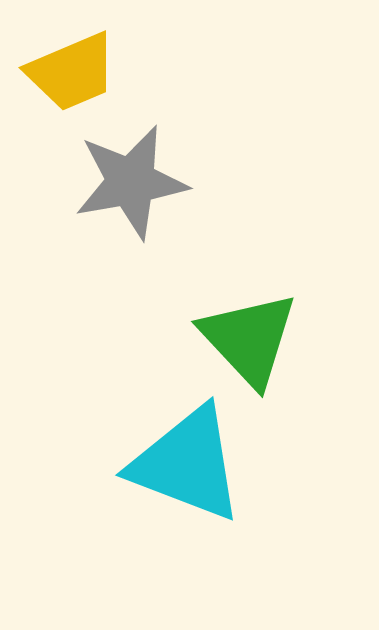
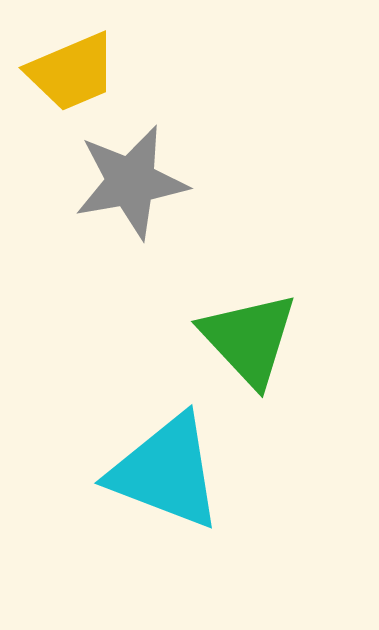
cyan triangle: moved 21 px left, 8 px down
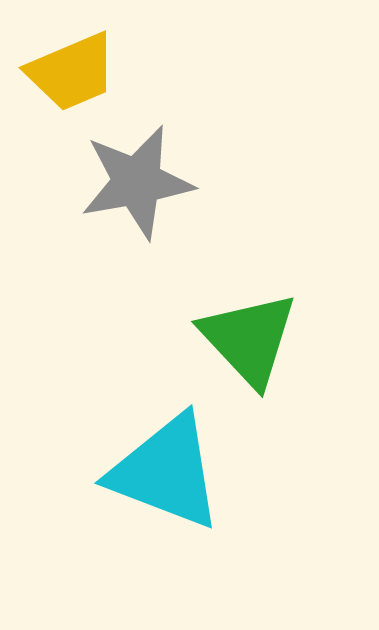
gray star: moved 6 px right
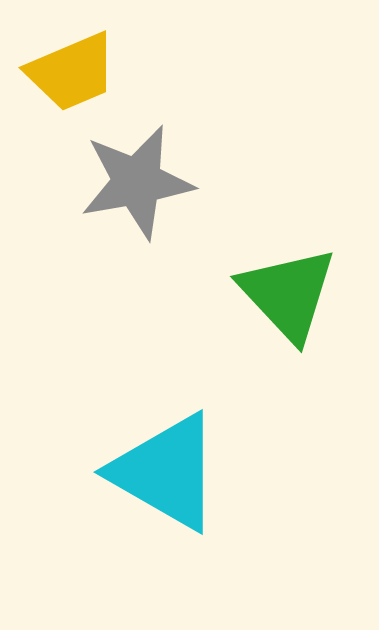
green triangle: moved 39 px right, 45 px up
cyan triangle: rotated 9 degrees clockwise
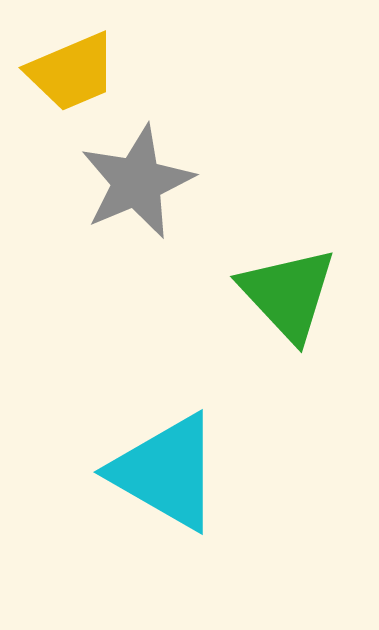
gray star: rotated 13 degrees counterclockwise
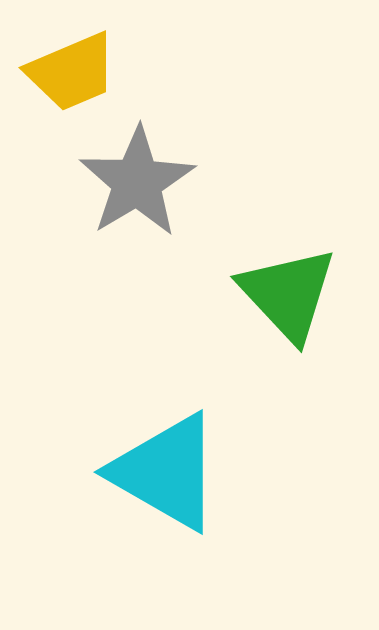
gray star: rotated 8 degrees counterclockwise
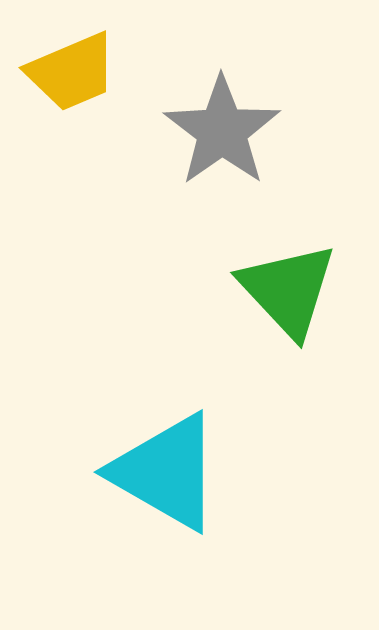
gray star: moved 85 px right, 51 px up; rotated 4 degrees counterclockwise
green triangle: moved 4 px up
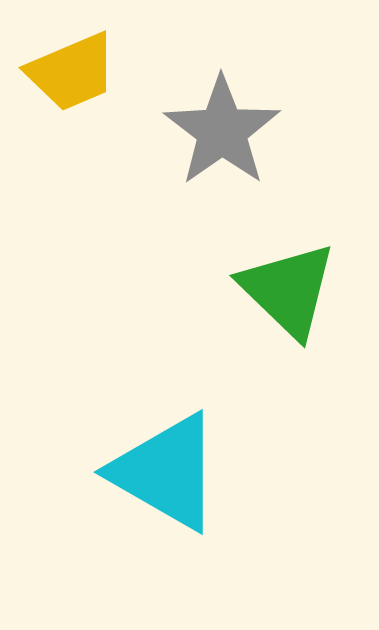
green triangle: rotated 3 degrees counterclockwise
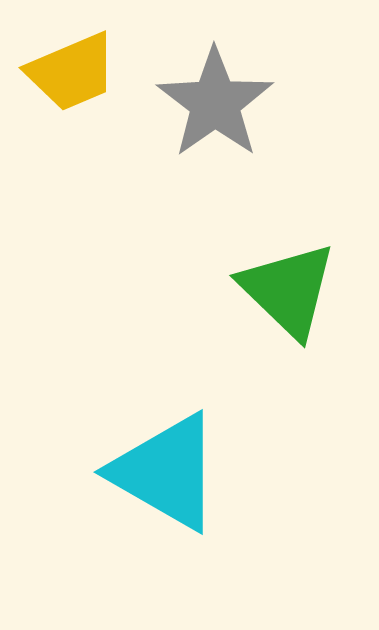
gray star: moved 7 px left, 28 px up
